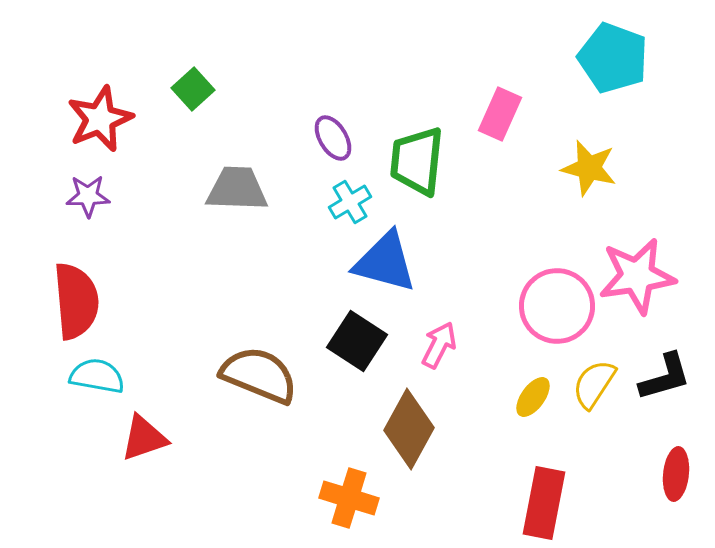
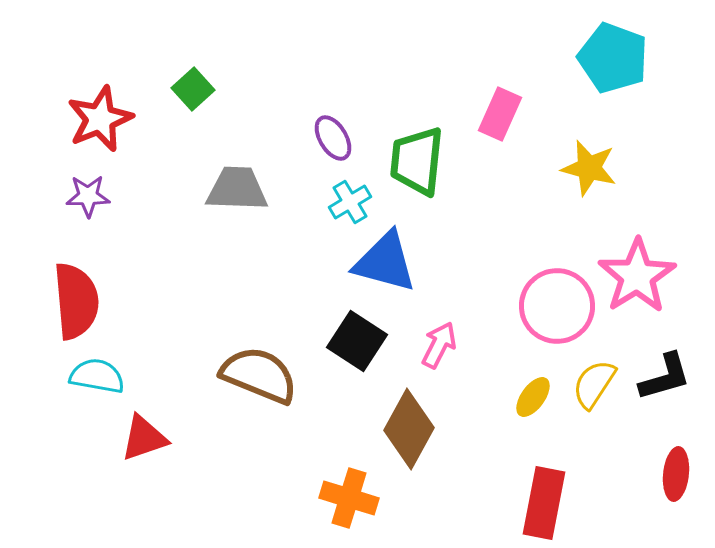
pink star: rotated 24 degrees counterclockwise
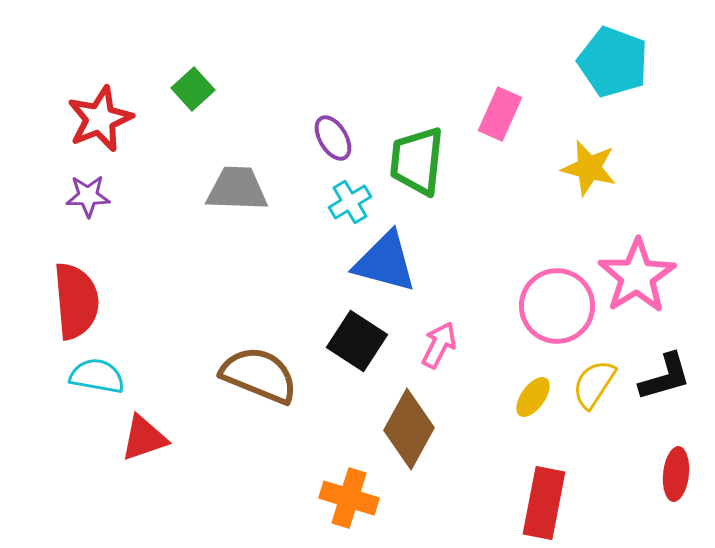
cyan pentagon: moved 4 px down
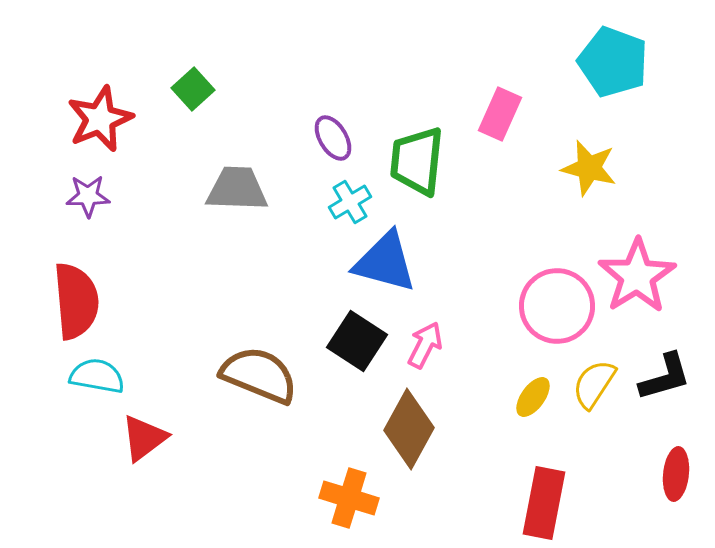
pink arrow: moved 14 px left
red triangle: rotated 18 degrees counterclockwise
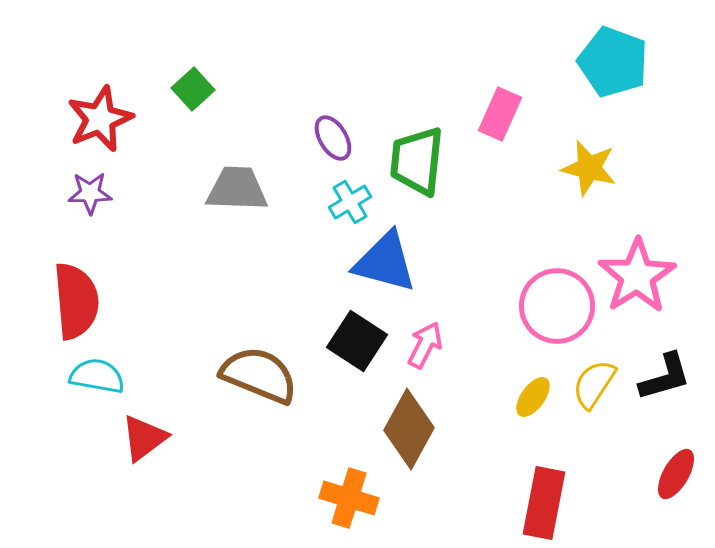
purple star: moved 2 px right, 3 px up
red ellipse: rotated 24 degrees clockwise
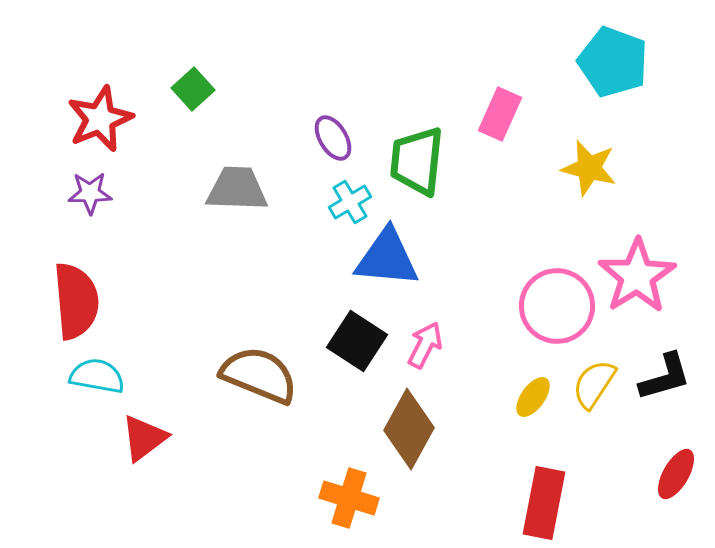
blue triangle: moved 2 px right, 4 px up; rotated 10 degrees counterclockwise
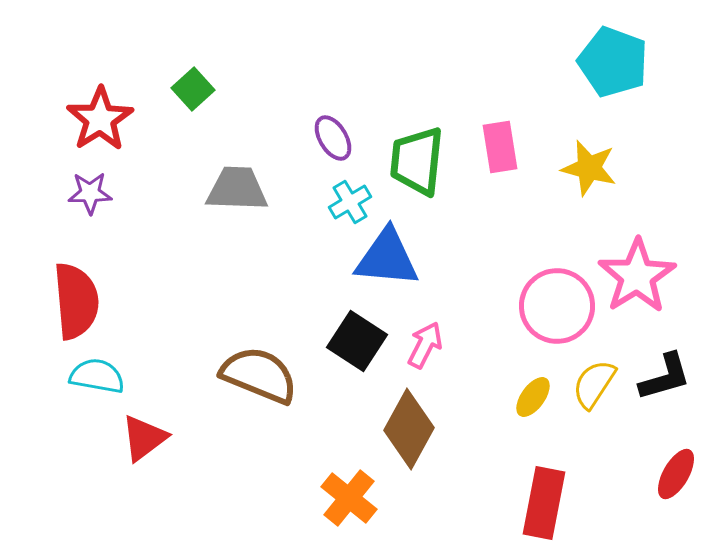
pink rectangle: moved 33 px down; rotated 33 degrees counterclockwise
red star: rotated 10 degrees counterclockwise
orange cross: rotated 22 degrees clockwise
